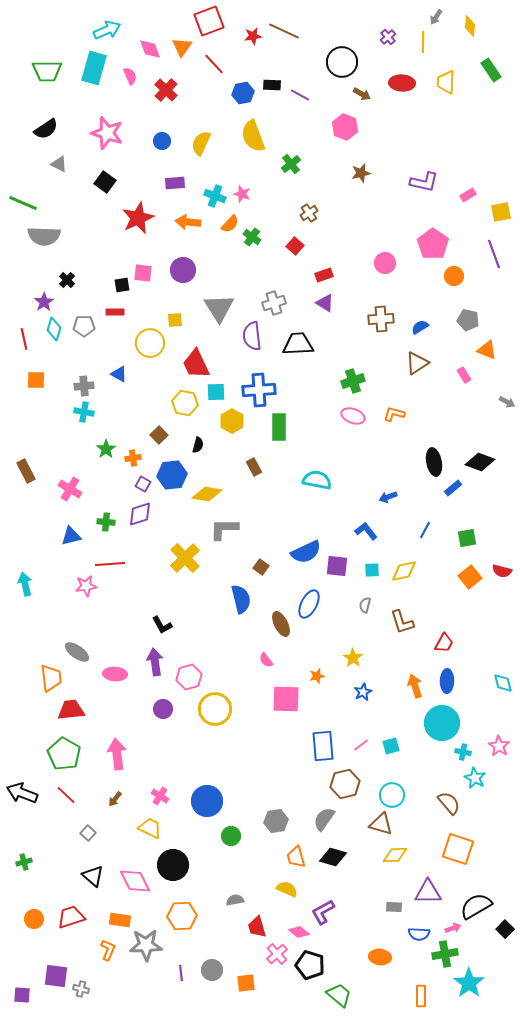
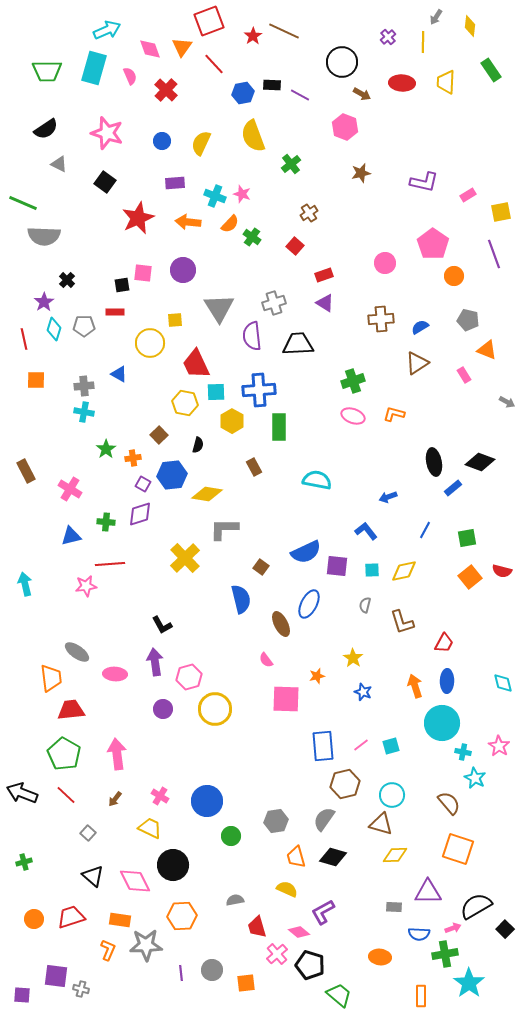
red star at (253, 36): rotated 24 degrees counterclockwise
blue star at (363, 692): rotated 24 degrees counterclockwise
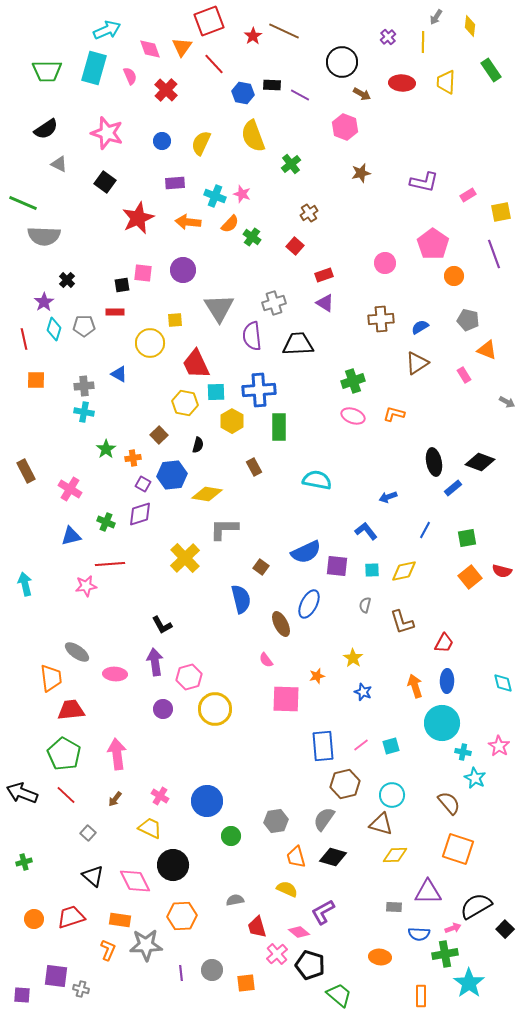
blue hexagon at (243, 93): rotated 20 degrees clockwise
green cross at (106, 522): rotated 18 degrees clockwise
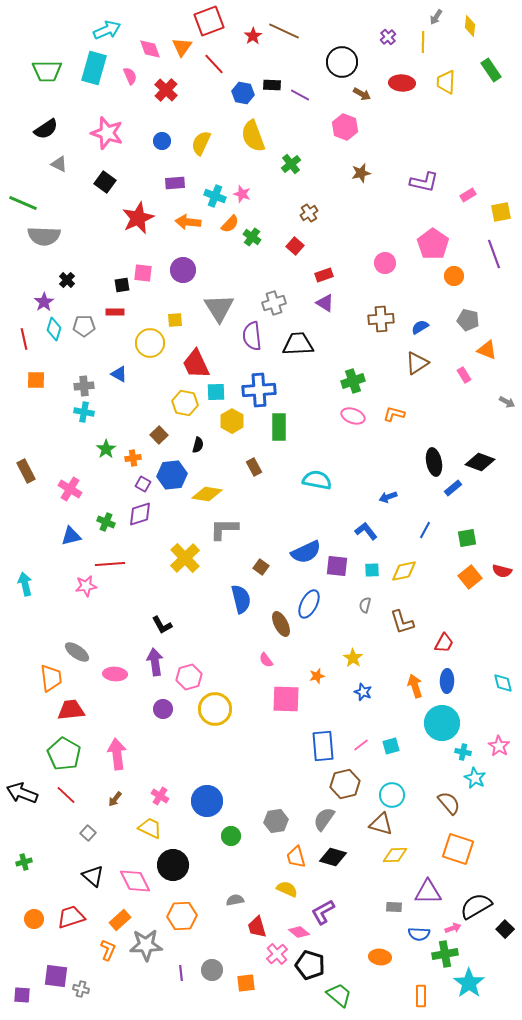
orange rectangle at (120, 920): rotated 50 degrees counterclockwise
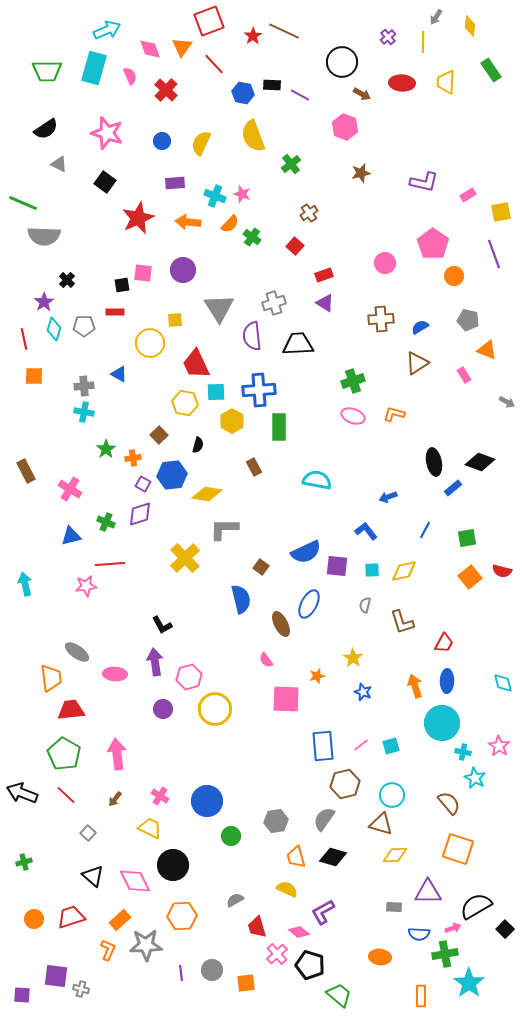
orange square at (36, 380): moved 2 px left, 4 px up
gray semicircle at (235, 900): rotated 18 degrees counterclockwise
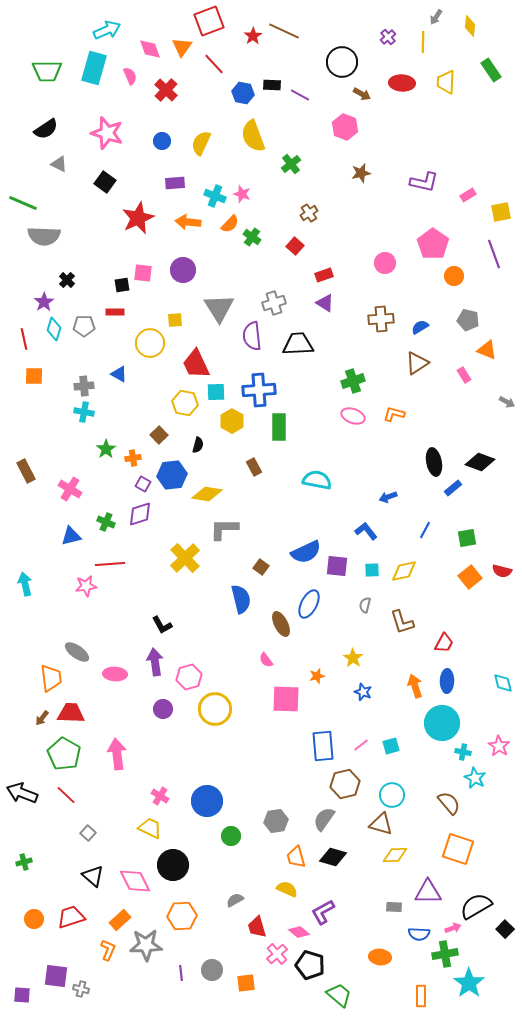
red trapezoid at (71, 710): moved 3 px down; rotated 8 degrees clockwise
brown arrow at (115, 799): moved 73 px left, 81 px up
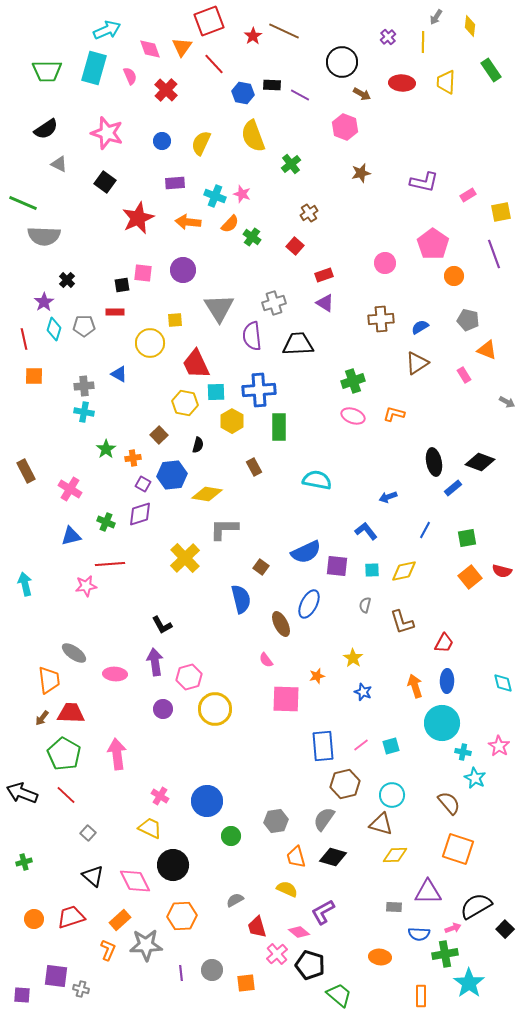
gray ellipse at (77, 652): moved 3 px left, 1 px down
orange trapezoid at (51, 678): moved 2 px left, 2 px down
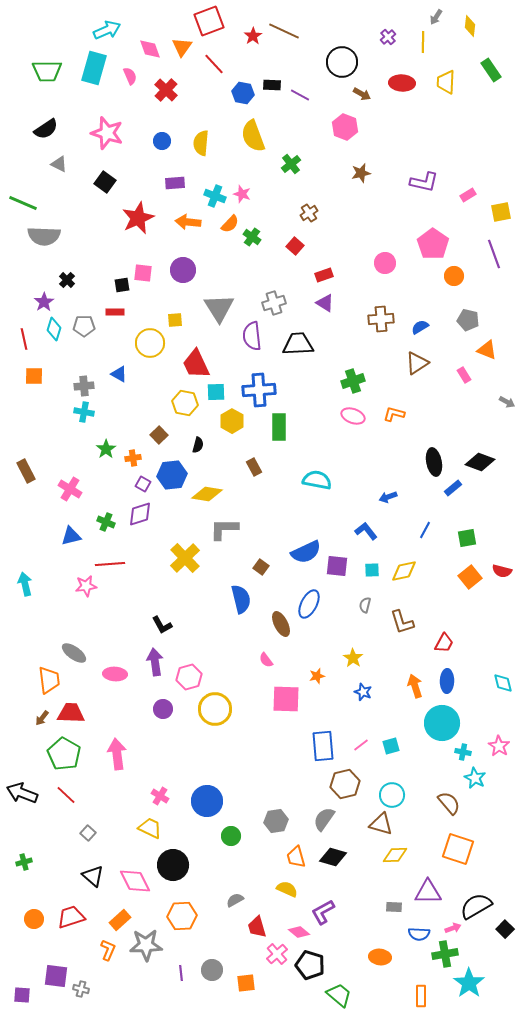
yellow semicircle at (201, 143): rotated 20 degrees counterclockwise
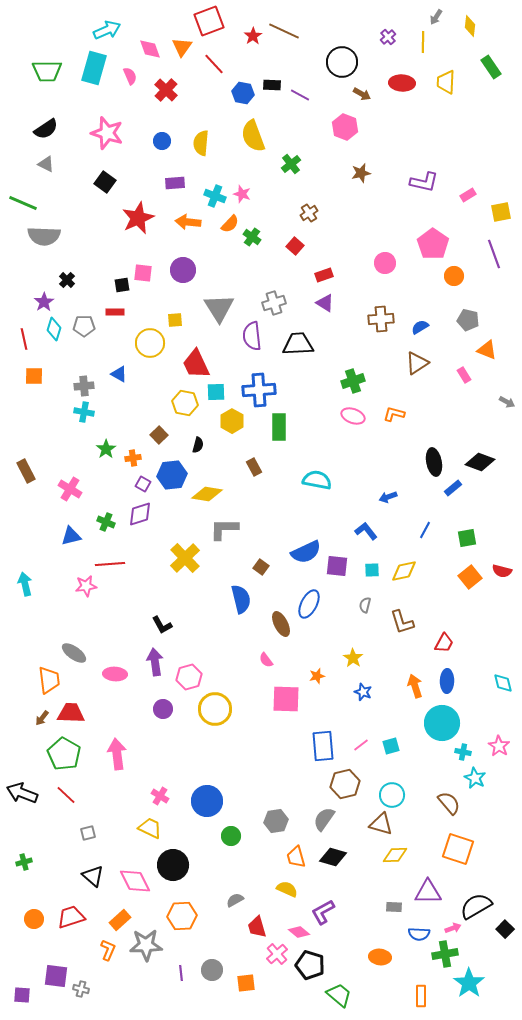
green rectangle at (491, 70): moved 3 px up
gray triangle at (59, 164): moved 13 px left
gray square at (88, 833): rotated 35 degrees clockwise
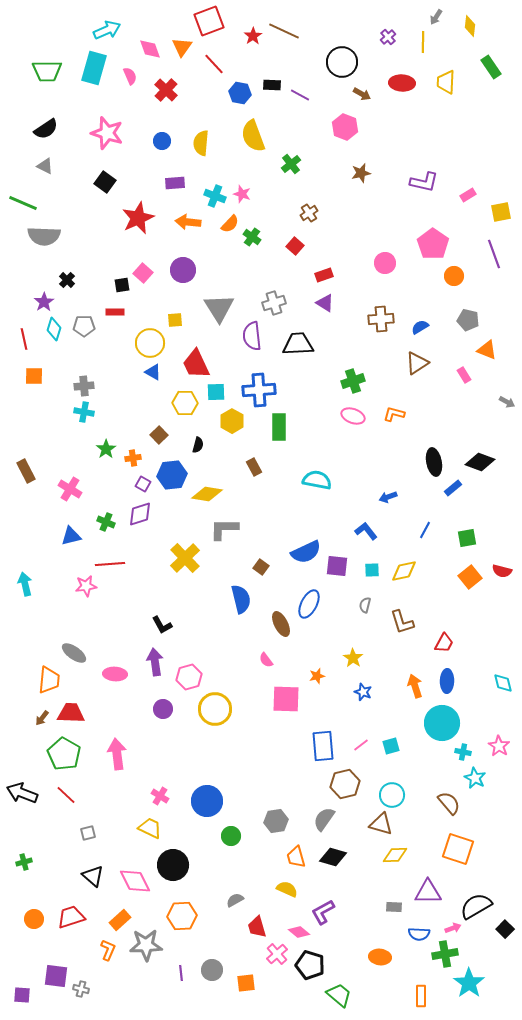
blue hexagon at (243, 93): moved 3 px left
gray triangle at (46, 164): moved 1 px left, 2 px down
pink square at (143, 273): rotated 36 degrees clockwise
blue triangle at (119, 374): moved 34 px right, 2 px up
yellow hexagon at (185, 403): rotated 10 degrees counterclockwise
orange trapezoid at (49, 680): rotated 12 degrees clockwise
